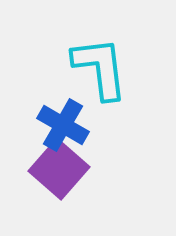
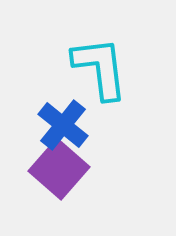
blue cross: rotated 9 degrees clockwise
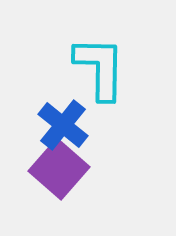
cyan L-shape: rotated 8 degrees clockwise
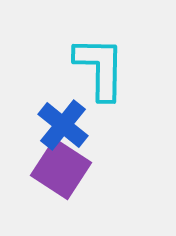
purple square: moved 2 px right; rotated 8 degrees counterclockwise
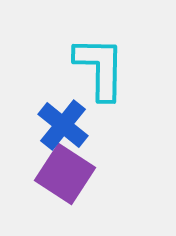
purple square: moved 4 px right, 5 px down
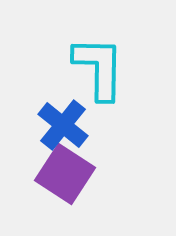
cyan L-shape: moved 1 px left
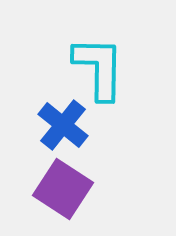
purple square: moved 2 px left, 15 px down
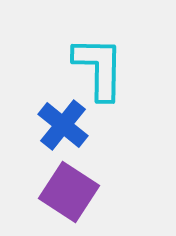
purple square: moved 6 px right, 3 px down
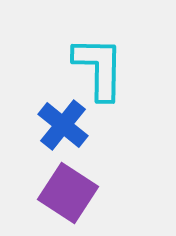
purple square: moved 1 px left, 1 px down
